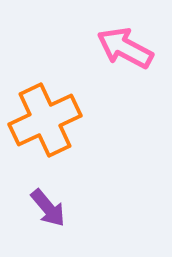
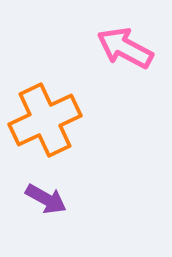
purple arrow: moved 2 px left, 9 px up; rotated 21 degrees counterclockwise
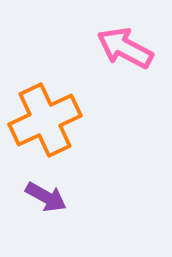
purple arrow: moved 2 px up
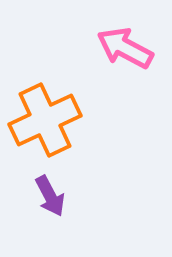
purple arrow: moved 4 px right, 1 px up; rotated 33 degrees clockwise
